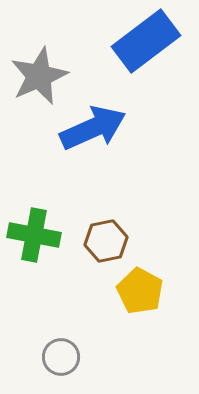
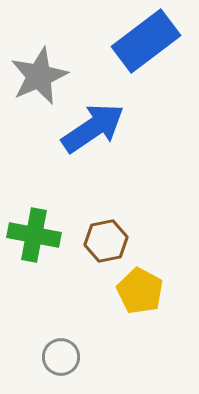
blue arrow: rotated 10 degrees counterclockwise
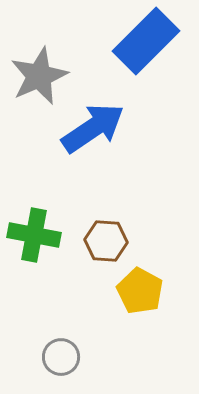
blue rectangle: rotated 8 degrees counterclockwise
brown hexagon: rotated 15 degrees clockwise
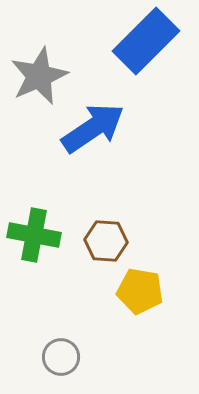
yellow pentagon: rotated 18 degrees counterclockwise
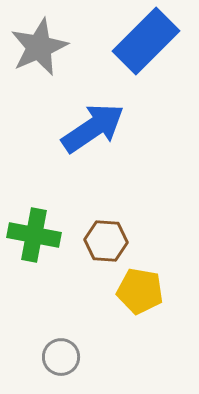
gray star: moved 29 px up
